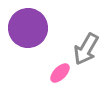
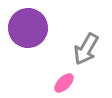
pink ellipse: moved 4 px right, 10 px down
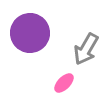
purple circle: moved 2 px right, 5 px down
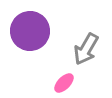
purple circle: moved 2 px up
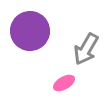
pink ellipse: rotated 15 degrees clockwise
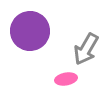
pink ellipse: moved 2 px right, 4 px up; rotated 20 degrees clockwise
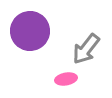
gray arrow: rotated 8 degrees clockwise
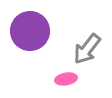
gray arrow: moved 1 px right
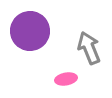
gray arrow: moved 2 px right, 1 px up; rotated 120 degrees clockwise
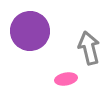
gray arrow: rotated 8 degrees clockwise
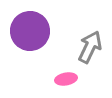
gray arrow: moved 1 px right, 1 px up; rotated 40 degrees clockwise
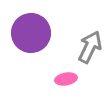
purple circle: moved 1 px right, 2 px down
